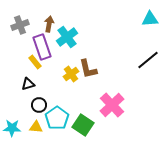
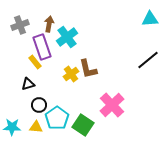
cyan star: moved 1 px up
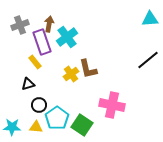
purple rectangle: moved 5 px up
pink cross: rotated 35 degrees counterclockwise
green square: moved 1 px left
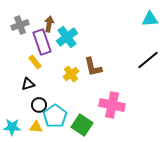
brown L-shape: moved 5 px right, 2 px up
cyan pentagon: moved 2 px left, 2 px up
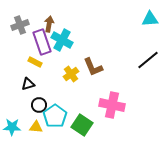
cyan cross: moved 5 px left, 3 px down; rotated 25 degrees counterclockwise
yellow rectangle: rotated 24 degrees counterclockwise
brown L-shape: rotated 10 degrees counterclockwise
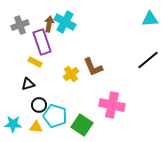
cyan cross: moved 3 px right, 18 px up
cyan pentagon: rotated 20 degrees counterclockwise
cyan star: moved 1 px right, 3 px up
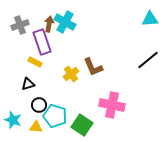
cyan star: moved 4 px up; rotated 18 degrees clockwise
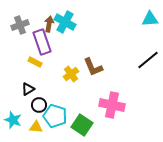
black triangle: moved 5 px down; rotated 16 degrees counterclockwise
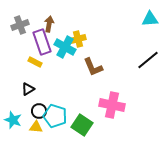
cyan cross: moved 25 px down
yellow cross: moved 7 px right, 35 px up; rotated 21 degrees clockwise
black circle: moved 6 px down
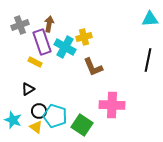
yellow cross: moved 6 px right, 2 px up
black line: rotated 40 degrees counterclockwise
pink cross: rotated 10 degrees counterclockwise
yellow triangle: rotated 32 degrees clockwise
